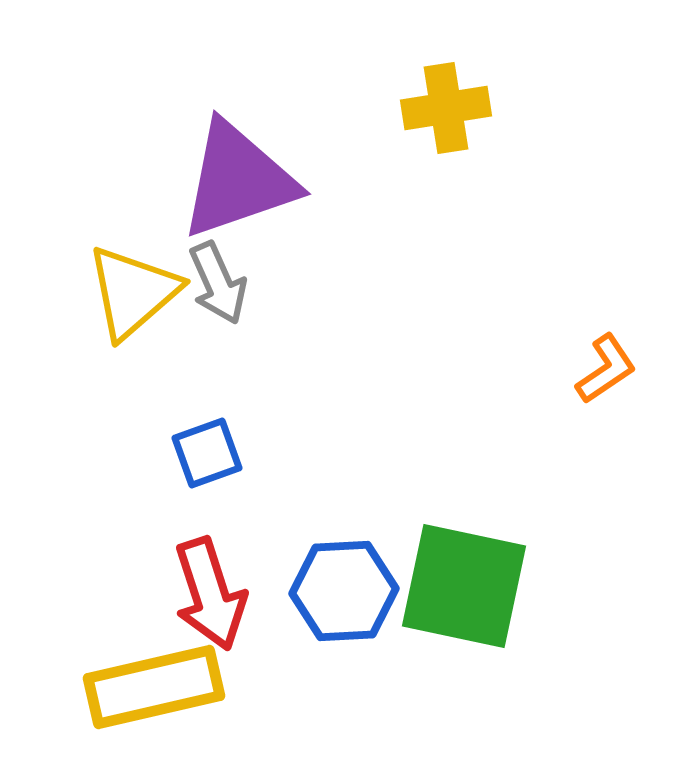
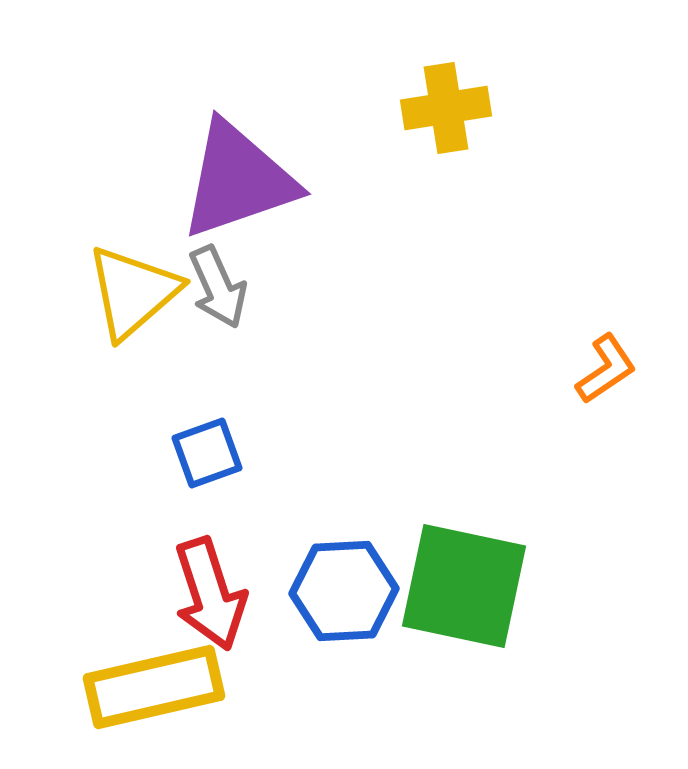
gray arrow: moved 4 px down
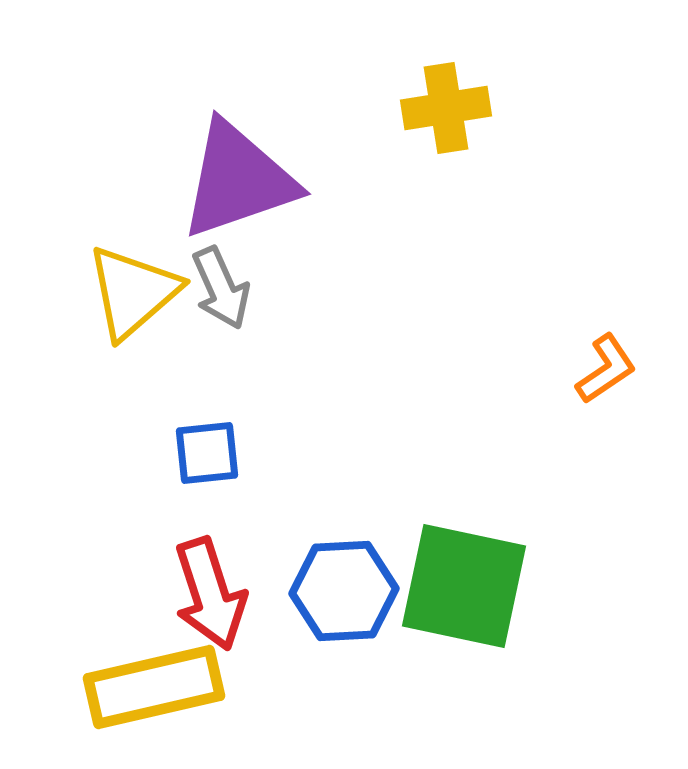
gray arrow: moved 3 px right, 1 px down
blue square: rotated 14 degrees clockwise
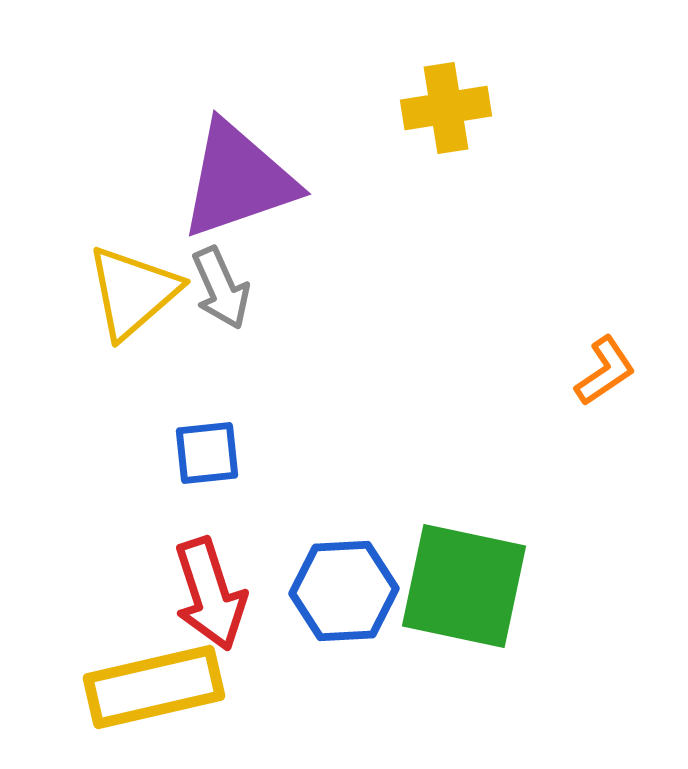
orange L-shape: moved 1 px left, 2 px down
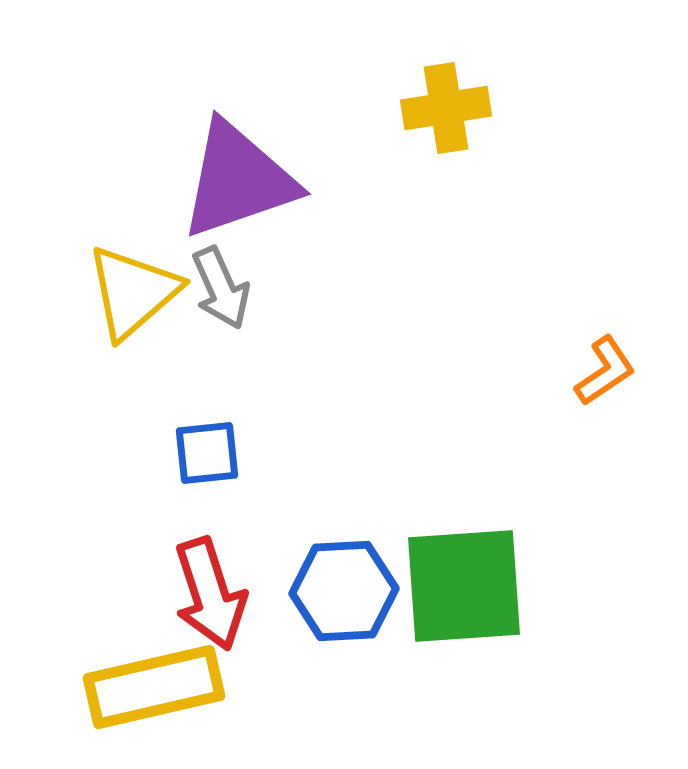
green square: rotated 16 degrees counterclockwise
